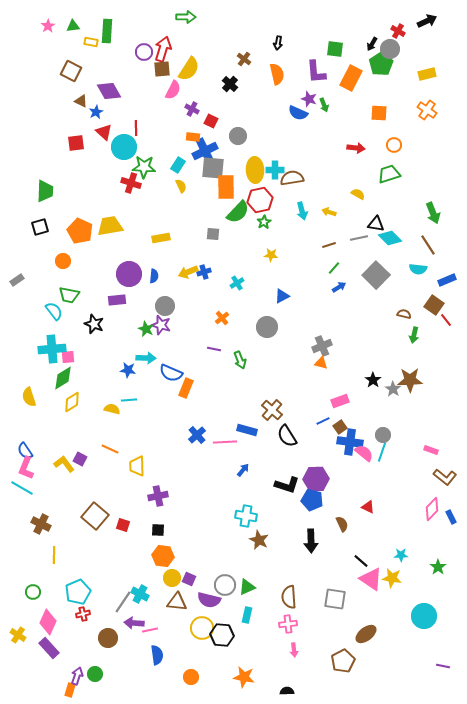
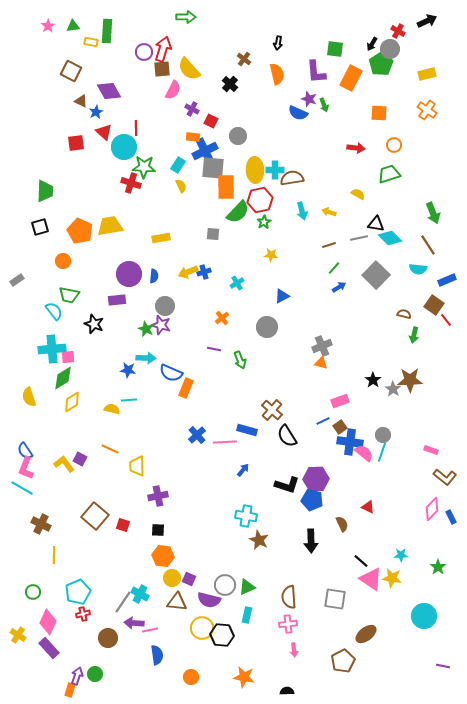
yellow semicircle at (189, 69): rotated 105 degrees clockwise
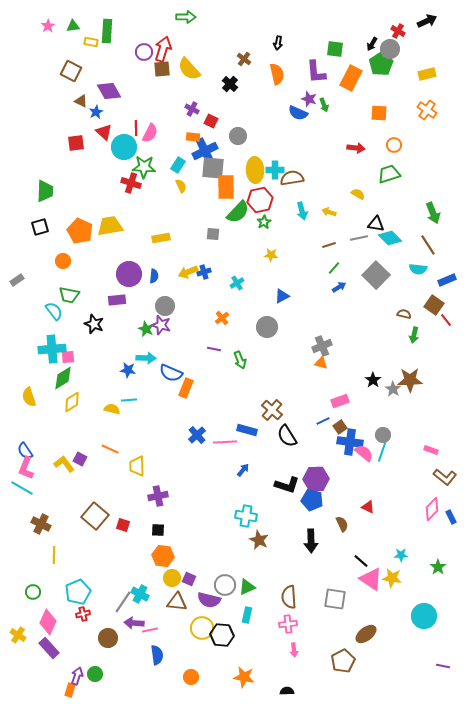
pink semicircle at (173, 90): moved 23 px left, 43 px down
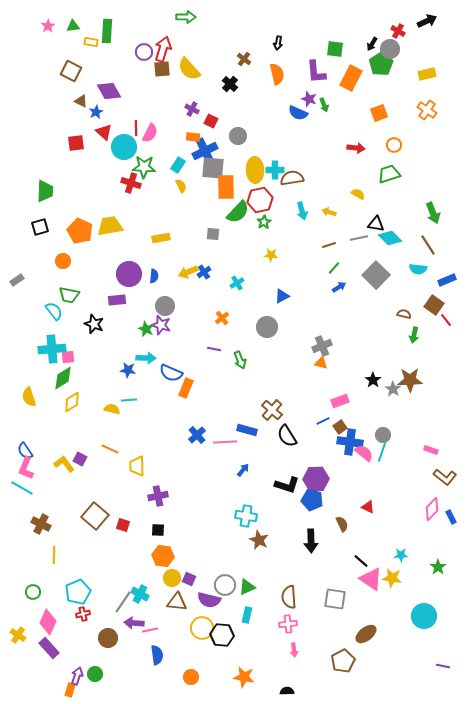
orange square at (379, 113): rotated 24 degrees counterclockwise
blue cross at (204, 272): rotated 16 degrees counterclockwise
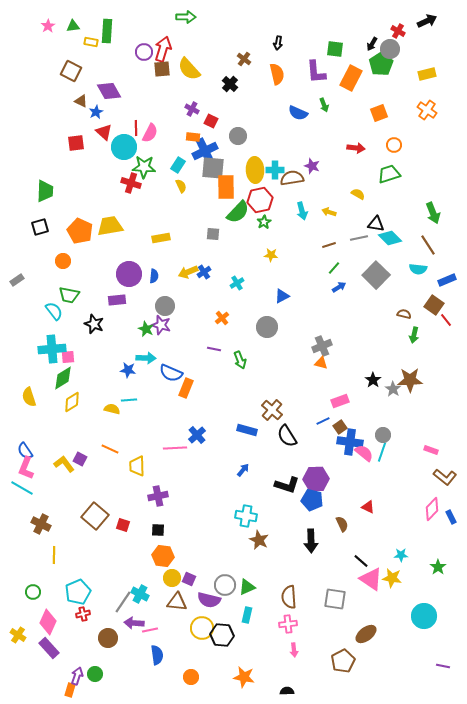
purple star at (309, 99): moved 3 px right, 67 px down
pink line at (225, 442): moved 50 px left, 6 px down
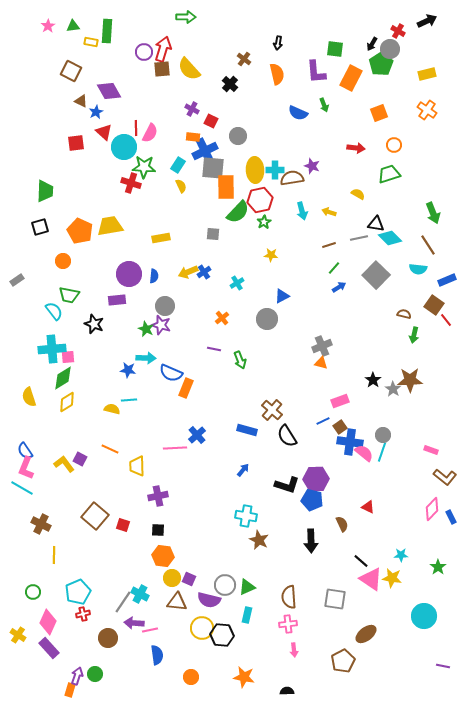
gray circle at (267, 327): moved 8 px up
yellow diamond at (72, 402): moved 5 px left
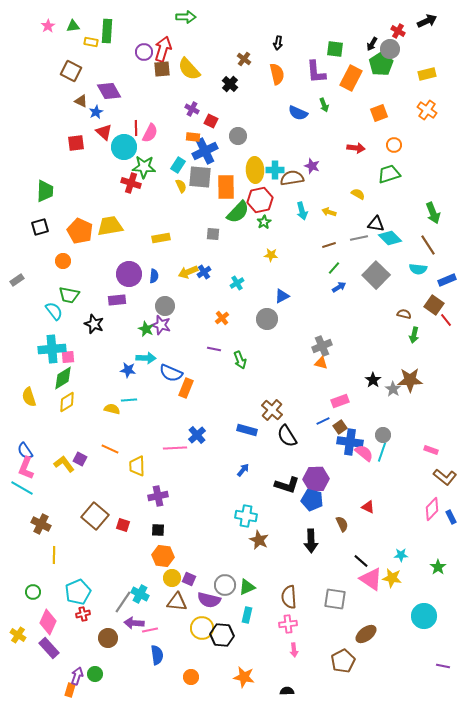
gray square at (213, 168): moved 13 px left, 9 px down
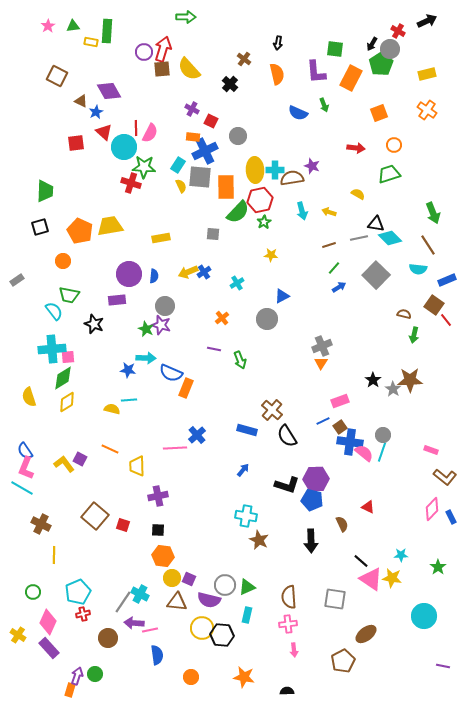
brown square at (71, 71): moved 14 px left, 5 px down
orange triangle at (321, 363): rotated 48 degrees clockwise
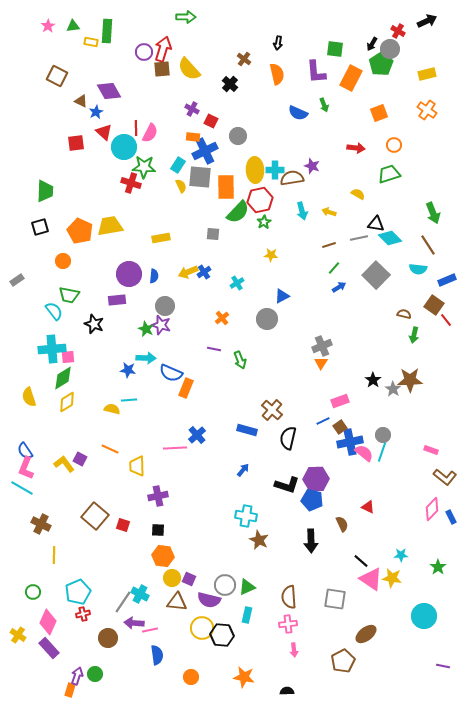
black semicircle at (287, 436): moved 1 px right, 2 px down; rotated 45 degrees clockwise
blue cross at (350, 442): rotated 20 degrees counterclockwise
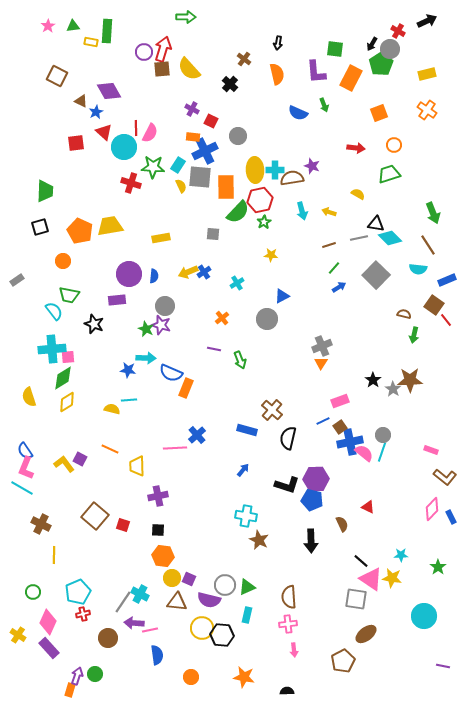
green star at (144, 167): moved 9 px right
gray square at (335, 599): moved 21 px right
